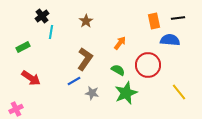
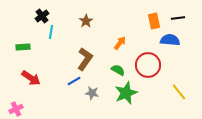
green rectangle: rotated 24 degrees clockwise
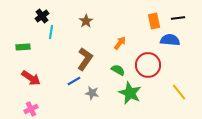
green star: moved 4 px right; rotated 25 degrees counterclockwise
pink cross: moved 15 px right
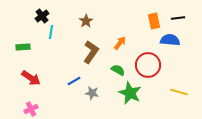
brown L-shape: moved 6 px right, 7 px up
yellow line: rotated 36 degrees counterclockwise
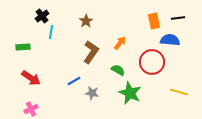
red circle: moved 4 px right, 3 px up
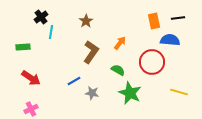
black cross: moved 1 px left, 1 px down
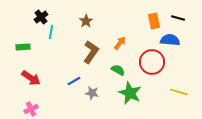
black line: rotated 24 degrees clockwise
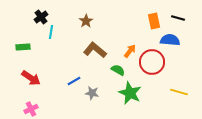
orange arrow: moved 10 px right, 8 px down
brown L-shape: moved 4 px right, 2 px up; rotated 85 degrees counterclockwise
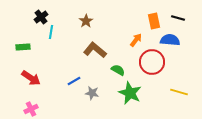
orange arrow: moved 6 px right, 11 px up
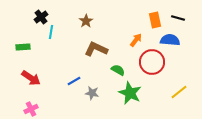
orange rectangle: moved 1 px right, 1 px up
brown L-shape: moved 1 px right, 1 px up; rotated 15 degrees counterclockwise
yellow line: rotated 54 degrees counterclockwise
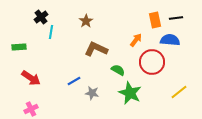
black line: moved 2 px left; rotated 24 degrees counterclockwise
green rectangle: moved 4 px left
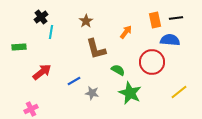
orange arrow: moved 10 px left, 8 px up
brown L-shape: rotated 130 degrees counterclockwise
red arrow: moved 11 px right, 6 px up; rotated 72 degrees counterclockwise
